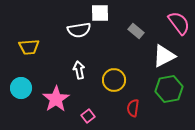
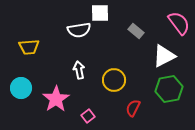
red semicircle: rotated 18 degrees clockwise
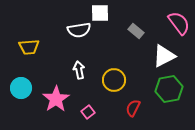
pink square: moved 4 px up
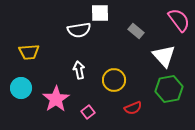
pink semicircle: moved 3 px up
yellow trapezoid: moved 5 px down
white triangle: rotated 45 degrees counterclockwise
red semicircle: rotated 138 degrees counterclockwise
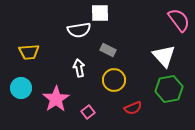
gray rectangle: moved 28 px left, 19 px down; rotated 14 degrees counterclockwise
white arrow: moved 2 px up
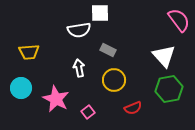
pink star: rotated 12 degrees counterclockwise
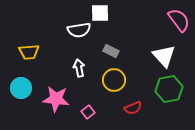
gray rectangle: moved 3 px right, 1 px down
pink star: rotated 20 degrees counterclockwise
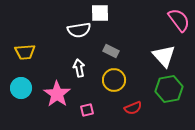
yellow trapezoid: moved 4 px left
pink star: moved 1 px right, 5 px up; rotated 28 degrees clockwise
pink square: moved 1 px left, 2 px up; rotated 24 degrees clockwise
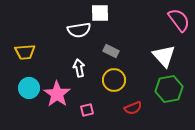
cyan circle: moved 8 px right
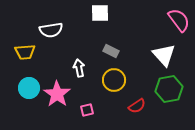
white semicircle: moved 28 px left
white triangle: moved 1 px up
red semicircle: moved 4 px right, 2 px up; rotated 12 degrees counterclockwise
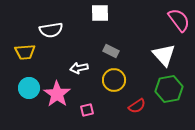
white arrow: rotated 90 degrees counterclockwise
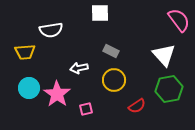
pink square: moved 1 px left, 1 px up
